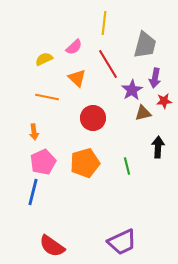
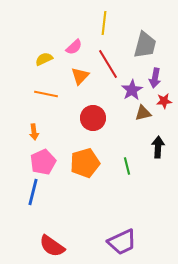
orange triangle: moved 3 px right, 2 px up; rotated 30 degrees clockwise
orange line: moved 1 px left, 3 px up
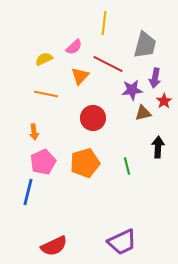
red line: rotated 32 degrees counterclockwise
purple star: rotated 25 degrees clockwise
red star: rotated 28 degrees counterclockwise
blue line: moved 5 px left
red semicircle: moved 2 px right; rotated 60 degrees counterclockwise
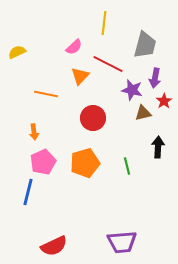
yellow semicircle: moved 27 px left, 7 px up
purple star: rotated 20 degrees clockwise
purple trapezoid: rotated 20 degrees clockwise
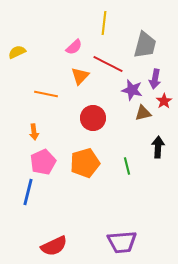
purple arrow: moved 1 px down
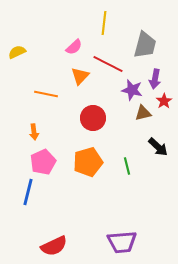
black arrow: rotated 130 degrees clockwise
orange pentagon: moved 3 px right, 1 px up
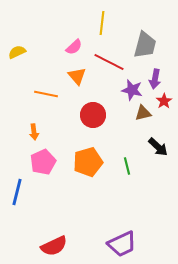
yellow line: moved 2 px left
red line: moved 1 px right, 2 px up
orange triangle: moved 3 px left; rotated 24 degrees counterclockwise
red circle: moved 3 px up
blue line: moved 11 px left
purple trapezoid: moved 2 px down; rotated 20 degrees counterclockwise
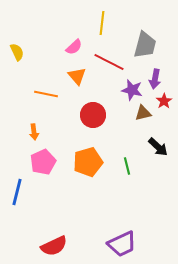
yellow semicircle: rotated 90 degrees clockwise
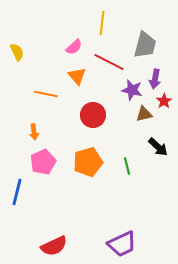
brown triangle: moved 1 px right, 1 px down
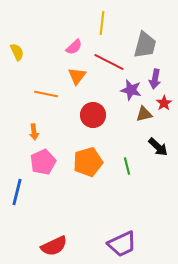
orange triangle: rotated 18 degrees clockwise
purple star: moved 1 px left
red star: moved 2 px down
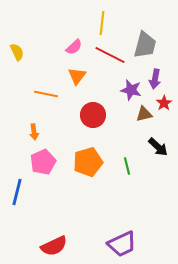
red line: moved 1 px right, 7 px up
